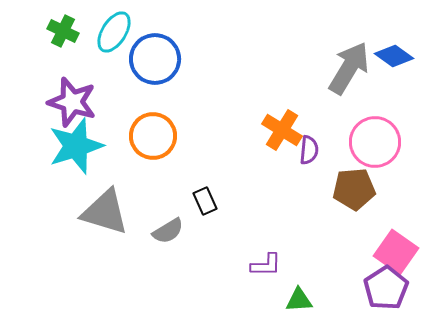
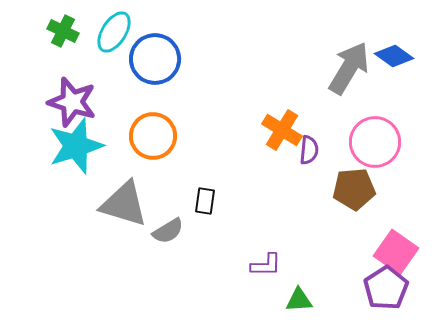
black rectangle: rotated 32 degrees clockwise
gray triangle: moved 19 px right, 8 px up
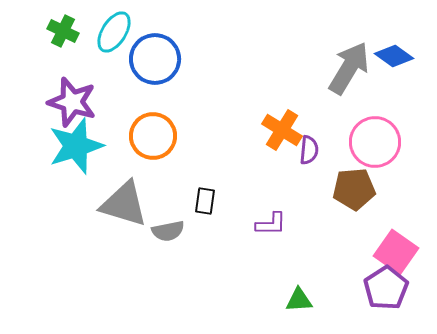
gray semicircle: rotated 20 degrees clockwise
purple L-shape: moved 5 px right, 41 px up
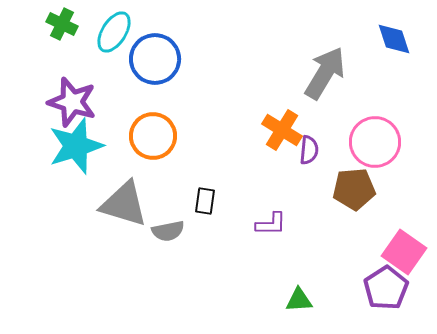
green cross: moved 1 px left, 7 px up
blue diamond: moved 17 px up; rotated 36 degrees clockwise
gray arrow: moved 24 px left, 5 px down
pink square: moved 8 px right
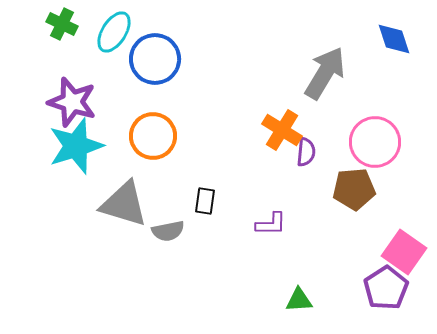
purple semicircle: moved 3 px left, 2 px down
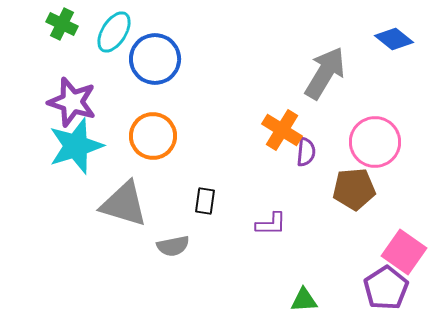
blue diamond: rotated 33 degrees counterclockwise
gray semicircle: moved 5 px right, 15 px down
green triangle: moved 5 px right
